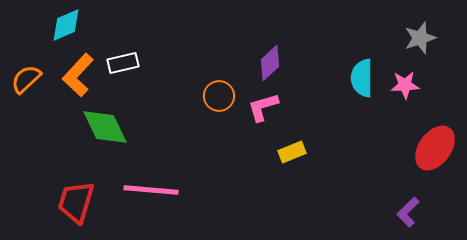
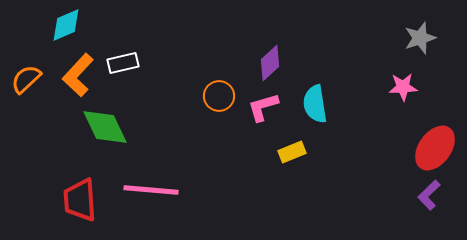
cyan semicircle: moved 47 px left, 26 px down; rotated 9 degrees counterclockwise
pink star: moved 2 px left, 2 px down
red trapezoid: moved 4 px right, 2 px up; rotated 21 degrees counterclockwise
purple L-shape: moved 21 px right, 17 px up
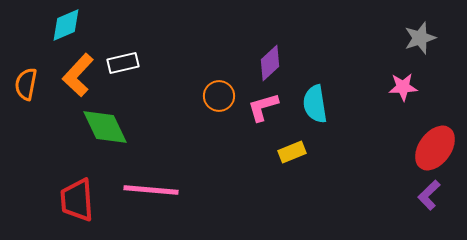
orange semicircle: moved 5 px down; rotated 36 degrees counterclockwise
red trapezoid: moved 3 px left
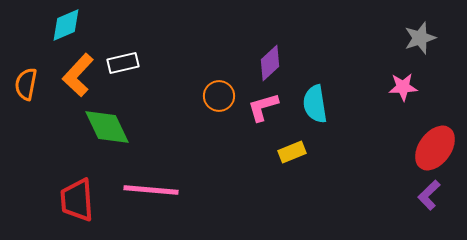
green diamond: moved 2 px right
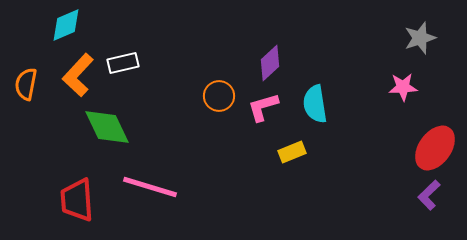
pink line: moved 1 px left, 3 px up; rotated 12 degrees clockwise
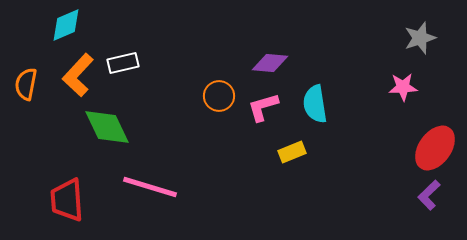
purple diamond: rotated 48 degrees clockwise
red trapezoid: moved 10 px left
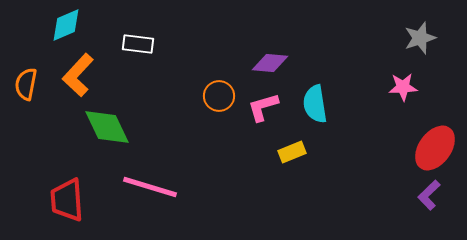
white rectangle: moved 15 px right, 19 px up; rotated 20 degrees clockwise
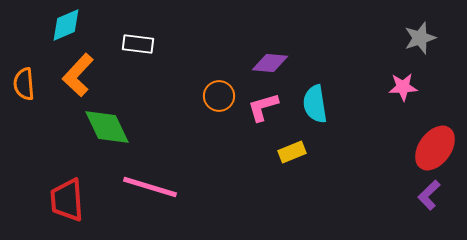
orange semicircle: moved 2 px left; rotated 16 degrees counterclockwise
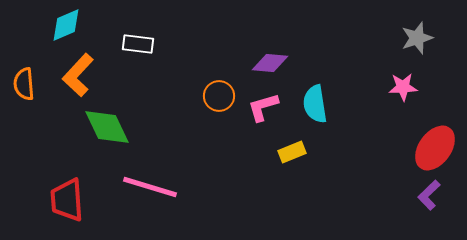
gray star: moved 3 px left
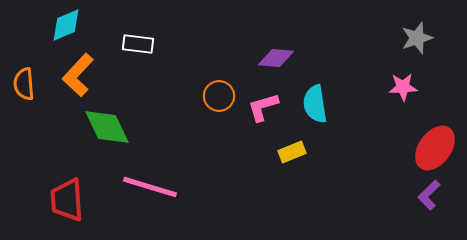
purple diamond: moved 6 px right, 5 px up
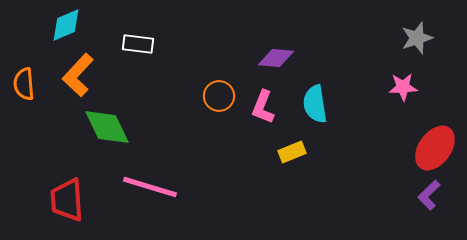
pink L-shape: rotated 52 degrees counterclockwise
